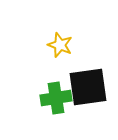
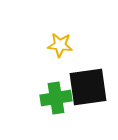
yellow star: rotated 15 degrees counterclockwise
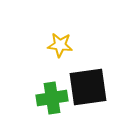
green cross: moved 4 px left
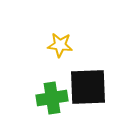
black square: rotated 6 degrees clockwise
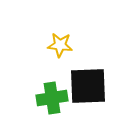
black square: moved 1 px up
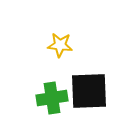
black square: moved 1 px right, 5 px down
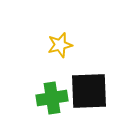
yellow star: rotated 20 degrees counterclockwise
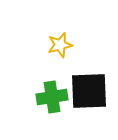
green cross: moved 1 px up
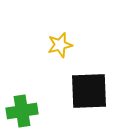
green cross: moved 30 px left, 14 px down
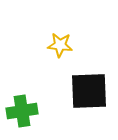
yellow star: rotated 20 degrees clockwise
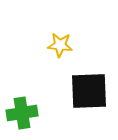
green cross: moved 2 px down
